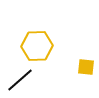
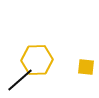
yellow hexagon: moved 14 px down
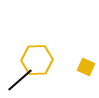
yellow square: rotated 18 degrees clockwise
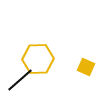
yellow hexagon: moved 1 px right, 1 px up
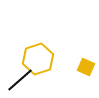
yellow hexagon: rotated 16 degrees counterclockwise
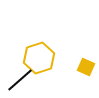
yellow hexagon: moved 1 px right, 1 px up
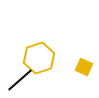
yellow square: moved 2 px left
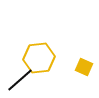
yellow hexagon: rotated 12 degrees clockwise
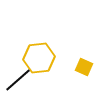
black line: moved 2 px left
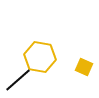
yellow hexagon: moved 1 px right, 1 px up; rotated 16 degrees clockwise
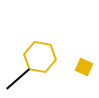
black line: moved 1 px up
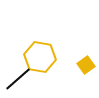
yellow square: moved 2 px right, 2 px up; rotated 30 degrees clockwise
